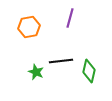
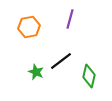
purple line: moved 1 px down
black line: rotated 30 degrees counterclockwise
green diamond: moved 5 px down
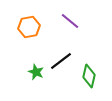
purple line: moved 2 px down; rotated 66 degrees counterclockwise
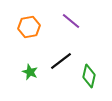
purple line: moved 1 px right
green star: moved 6 px left
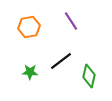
purple line: rotated 18 degrees clockwise
green star: rotated 21 degrees counterclockwise
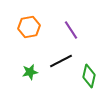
purple line: moved 9 px down
black line: rotated 10 degrees clockwise
green star: rotated 14 degrees counterclockwise
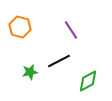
orange hexagon: moved 9 px left; rotated 25 degrees clockwise
black line: moved 2 px left
green diamond: moved 1 px left, 5 px down; rotated 50 degrees clockwise
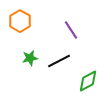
orange hexagon: moved 6 px up; rotated 15 degrees clockwise
green star: moved 14 px up
